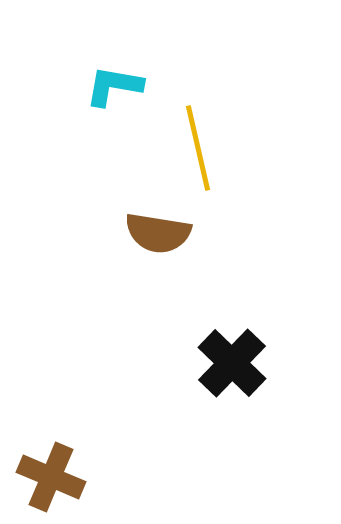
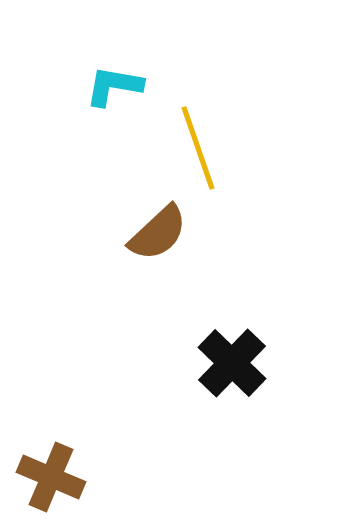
yellow line: rotated 6 degrees counterclockwise
brown semicircle: rotated 52 degrees counterclockwise
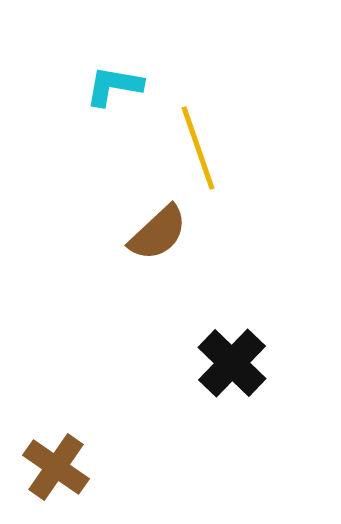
brown cross: moved 5 px right, 10 px up; rotated 12 degrees clockwise
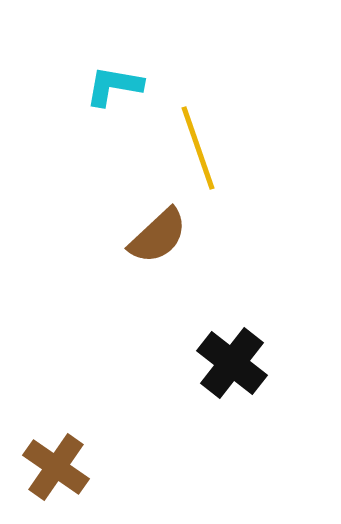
brown semicircle: moved 3 px down
black cross: rotated 6 degrees counterclockwise
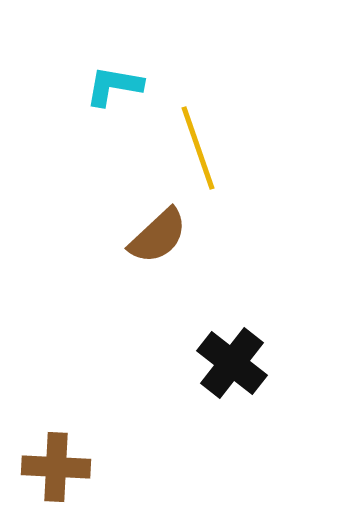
brown cross: rotated 32 degrees counterclockwise
